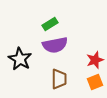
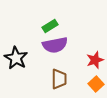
green rectangle: moved 2 px down
black star: moved 4 px left, 1 px up
orange square: moved 1 px right, 2 px down; rotated 21 degrees counterclockwise
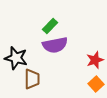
green rectangle: rotated 14 degrees counterclockwise
black star: rotated 15 degrees counterclockwise
brown trapezoid: moved 27 px left
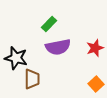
green rectangle: moved 1 px left, 2 px up
purple semicircle: moved 3 px right, 2 px down
red star: moved 12 px up
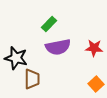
red star: moved 1 px left; rotated 24 degrees clockwise
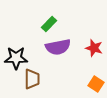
red star: rotated 12 degrees clockwise
black star: rotated 15 degrees counterclockwise
orange square: rotated 14 degrees counterclockwise
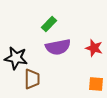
black star: rotated 10 degrees clockwise
orange square: rotated 28 degrees counterclockwise
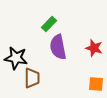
purple semicircle: rotated 90 degrees clockwise
brown trapezoid: moved 1 px up
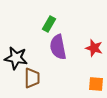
green rectangle: rotated 14 degrees counterclockwise
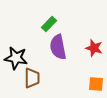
green rectangle: rotated 14 degrees clockwise
